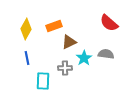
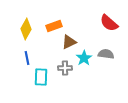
cyan rectangle: moved 2 px left, 4 px up
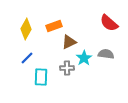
blue line: rotated 56 degrees clockwise
gray cross: moved 2 px right
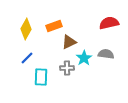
red semicircle: rotated 126 degrees clockwise
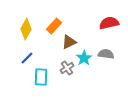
orange rectangle: rotated 28 degrees counterclockwise
gray cross: rotated 32 degrees counterclockwise
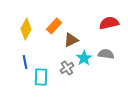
brown triangle: moved 2 px right, 2 px up
blue line: moved 2 px left, 4 px down; rotated 56 degrees counterclockwise
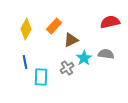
red semicircle: moved 1 px right, 1 px up
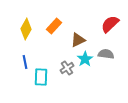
red semicircle: moved 2 px down; rotated 30 degrees counterclockwise
brown triangle: moved 7 px right
cyan star: moved 1 px right, 1 px down
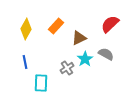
orange rectangle: moved 2 px right
brown triangle: moved 1 px right, 2 px up
gray semicircle: rotated 21 degrees clockwise
cyan rectangle: moved 6 px down
